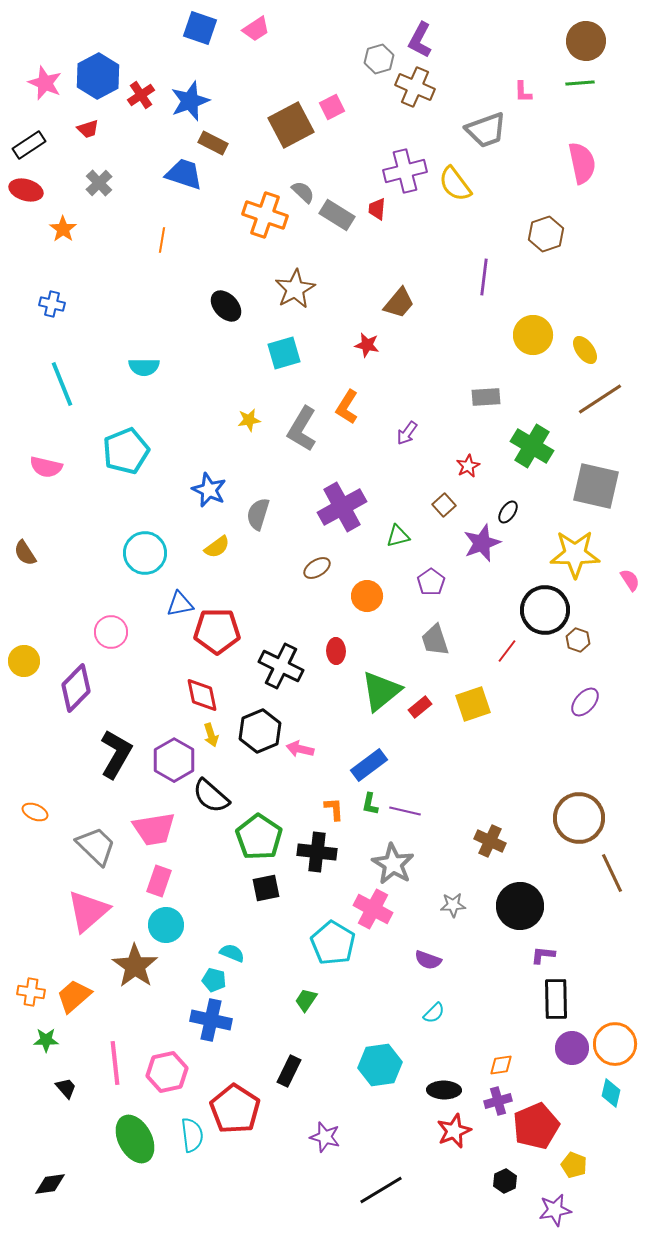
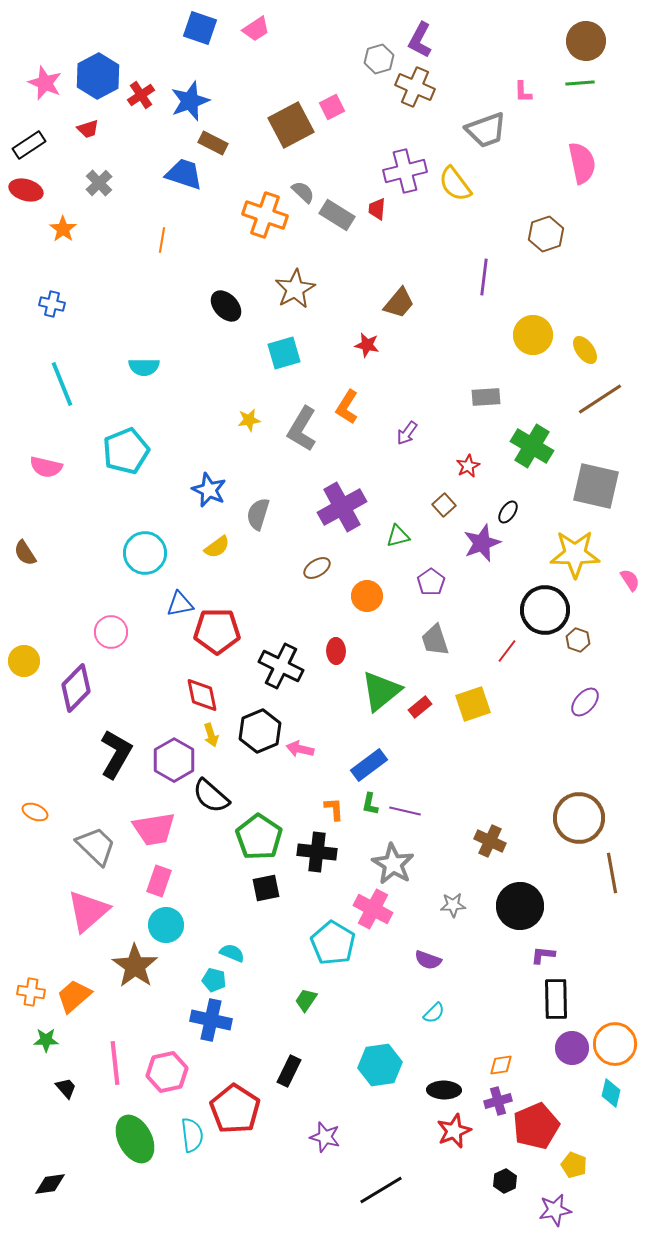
brown line at (612, 873): rotated 15 degrees clockwise
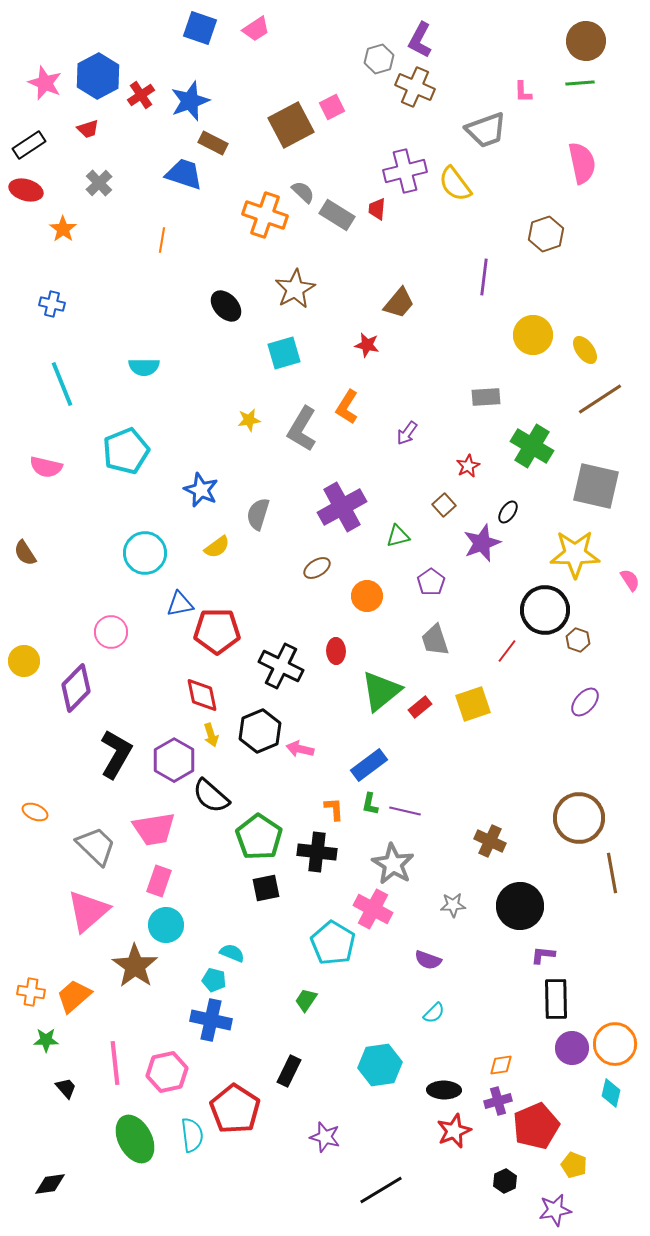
blue star at (209, 490): moved 8 px left
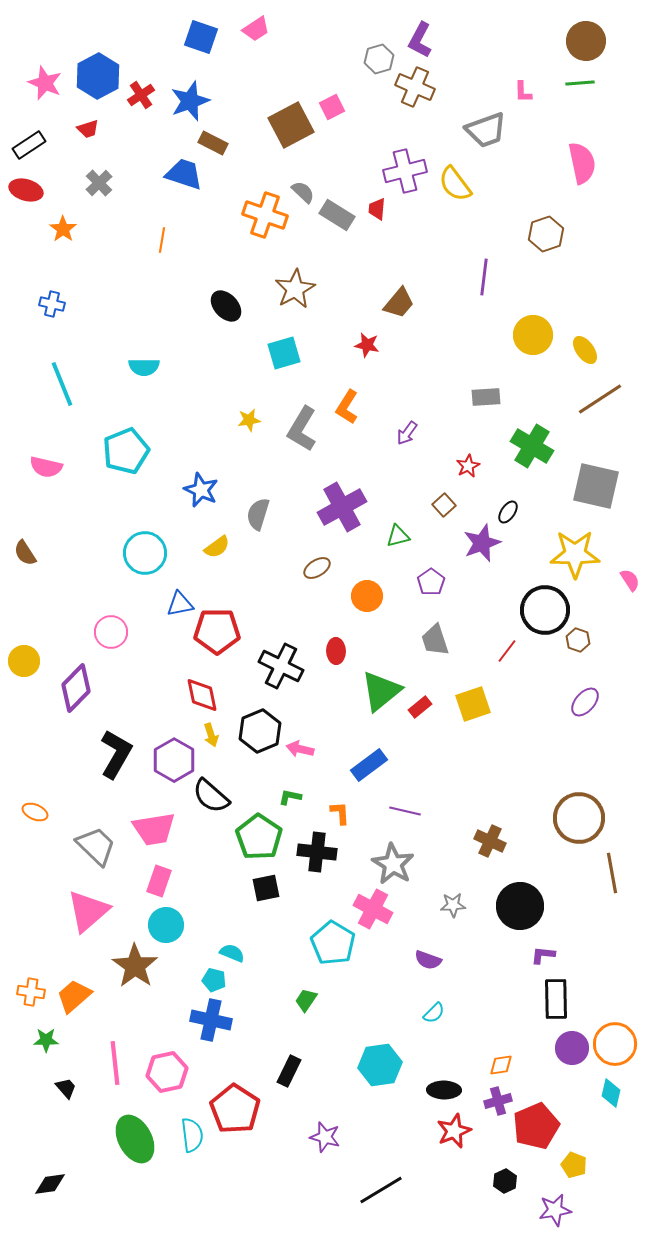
blue square at (200, 28): moved 1 px right, 9 px down
green L-shape at (370, 804): moved 80 px left, 7 px up; rotated 90 degrees clockwise
orange L-shape at (334, 809): moved 6 px right, 4 px down
